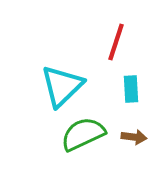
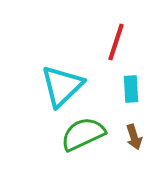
brown arrow: rotated 65 degrees clockwise
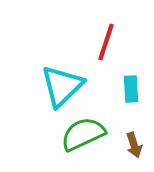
red line: moved 10 px left
brown arrow: moved 8 px down
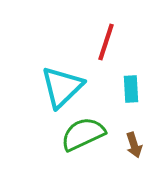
cyan triangle: moved 1 px down
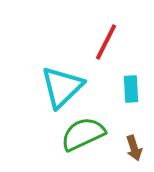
red line: rotated 9 degrees clockwise
brown arrow: moved 3 px down
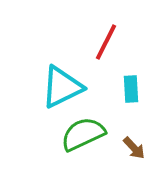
cyan triangle: rotated 18 degrees clockwise
brown arrow: rotated 25 degrees counterclockwise
